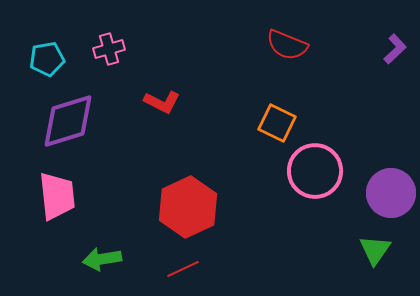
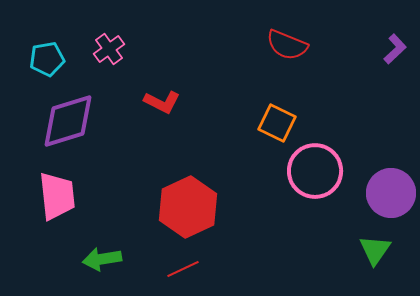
pink cross: rotated 20 degrees counterclockwise
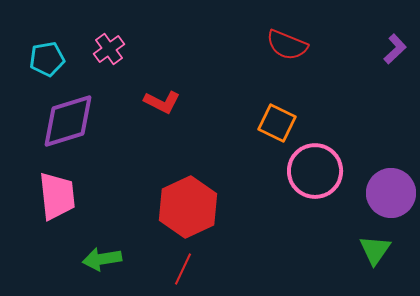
red line: rotated 40 degrees counterclockwise
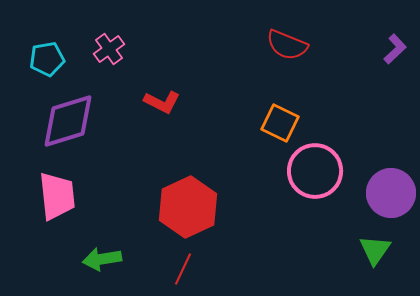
orange square: moved 3 px right
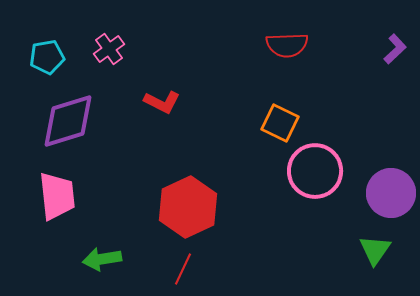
red semicircle: rotated 24 degrees counterclockwise
cyan pentagon: moved 2 px up
